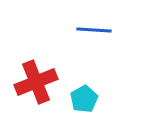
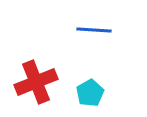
cyan pentagon: moved 6 px right, 6 px up
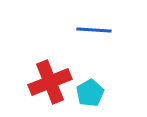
red cross: moved 14 px right
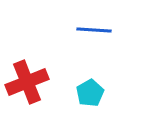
red cross: moved 23 px left
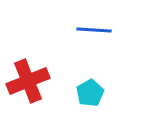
red cross: moved 1 px right, 1 px up
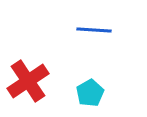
red cross: rotated 12 degrees counterclockwise
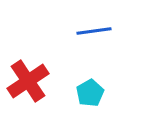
blue line: moved 1 px down; rotated 12 degrees counterclockwise
